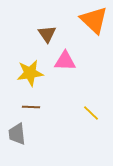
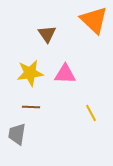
pink triangle: moved 13 px down
yellow line: rotated 18 degrees clockwise
gray trapezoid: rotated 15 degrees clockwise
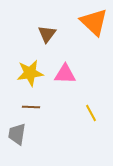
orange triangle: moved 2 px down
brown triangle: rotated 12 degrees clockwise
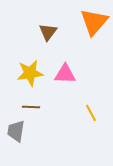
orange triangle: rotated 28 degrees clockwise
brown triangle: moved 1 px right, 2 px up
gray trapezoid: moved 1 px left, 3 px up
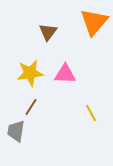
brown line: rotated 60 degrees counterclockwise
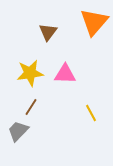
gray trapezoid: moved 2 px right; rotated 35 degrees clockwise
